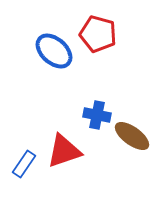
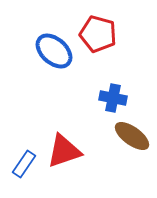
blue cross: moved 16 px right, 17 px up
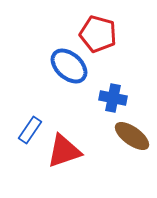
blue ellipse: moved 15 px right, 15 px down
blue rectangle: moved 6 px right, 34 px up
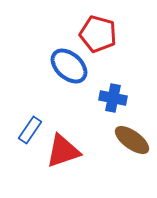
brown ellipse: moved 4 px down
red triangle: moved 1 px left
